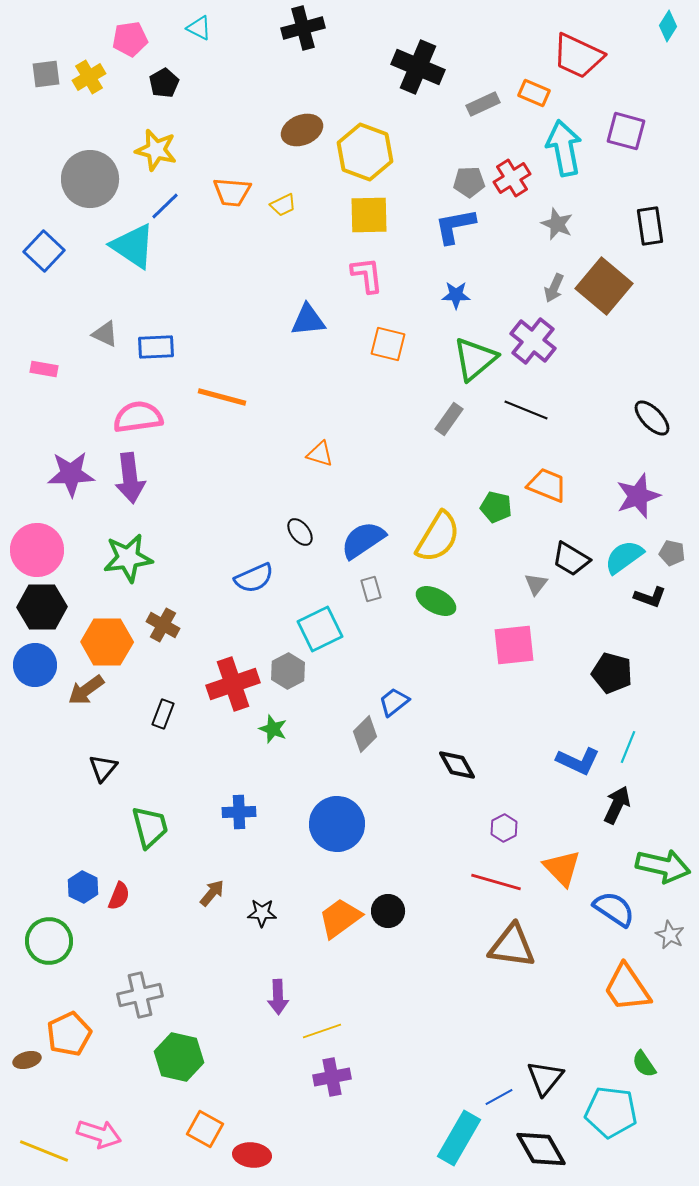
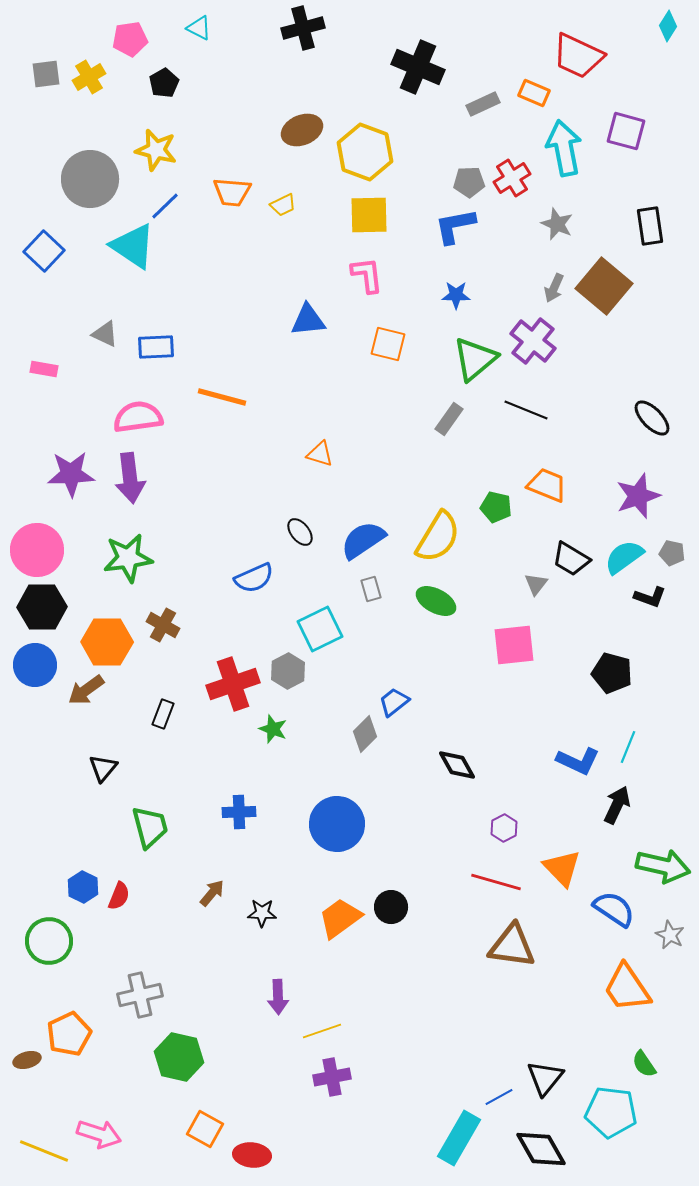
black circle at (388, 911): moved 3 px right, 4 px up
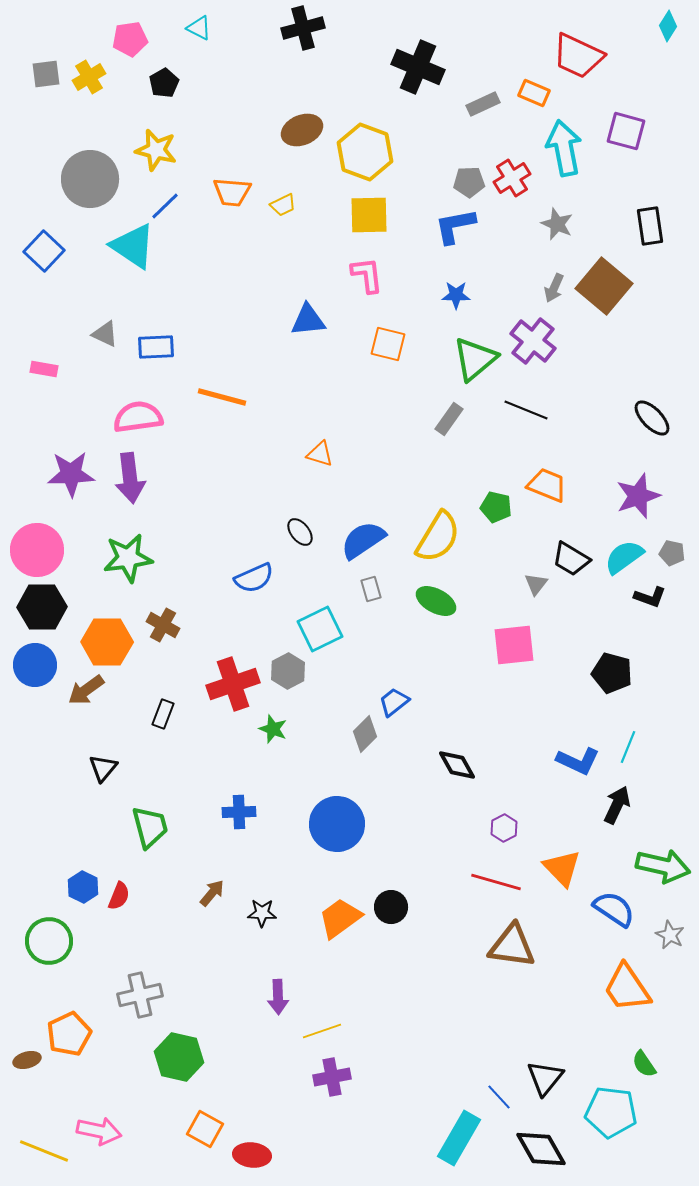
blue line at (499, 1097): rotated 76 degrees clockwise
pink arrow at (99, 1134): moved 3 px up; rotated 6 degrees counterclockwise
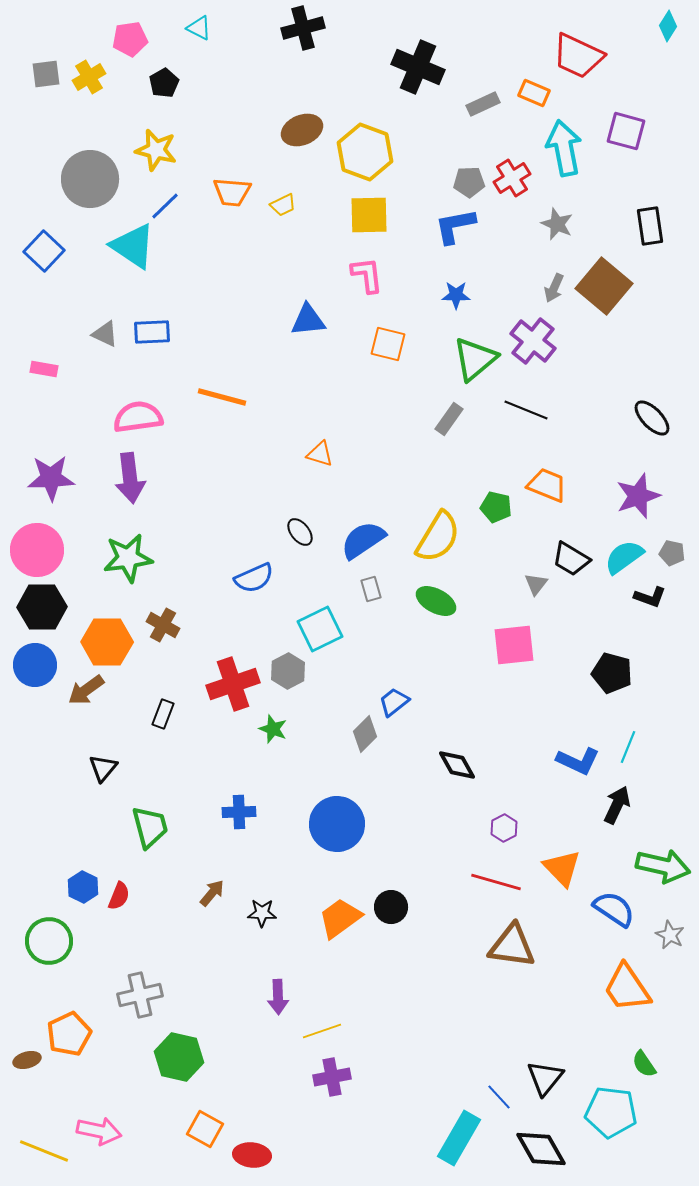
blue rectangle at (156, 347): moved 4 px left, 15 px up
purple star at (71, 474): moved 20 px left, 4 px down
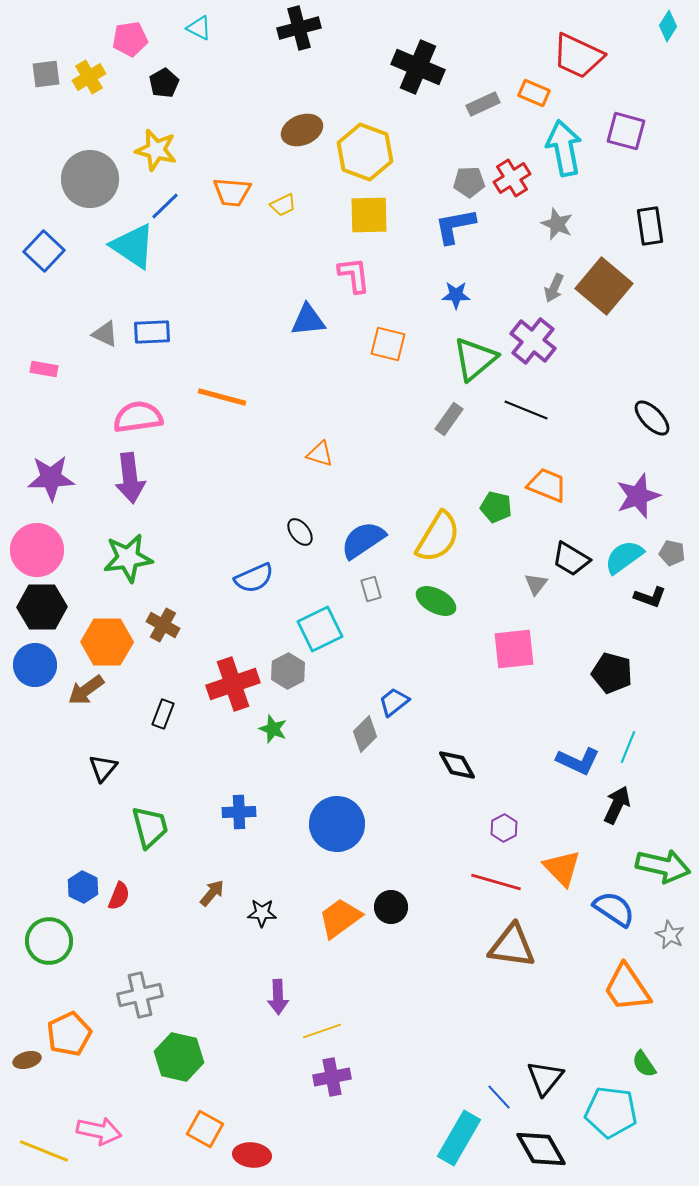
black cross at (303, 28): moved 4 px left
pink L-shape at (367, 275): moved 13 px left
pink square at (514, 645): moved 4 px down
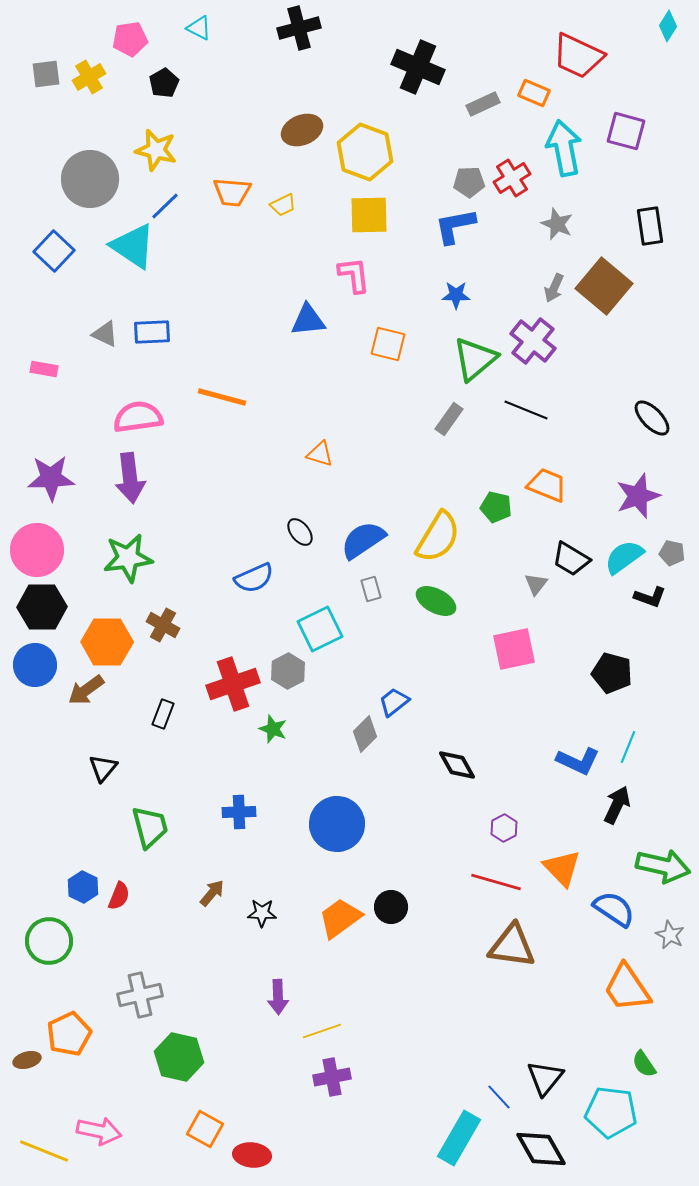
blue square at (44, 251): moved 10 px right
pink square at (514, 649): rotated 6 degrees counterclockwise
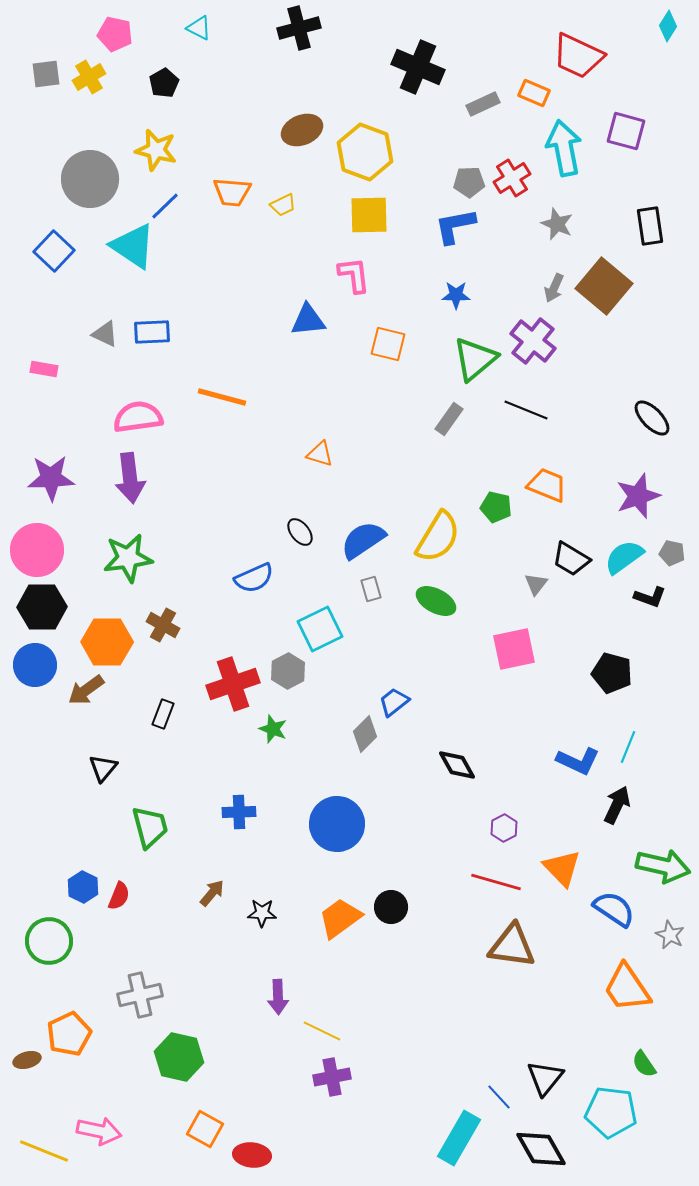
pink pentagon at (130, 39): moved 15 px left, 5 px up; rotated 20 degrees clockwise
yellow line at (322, 1031): rotated 45 degrees clockwise
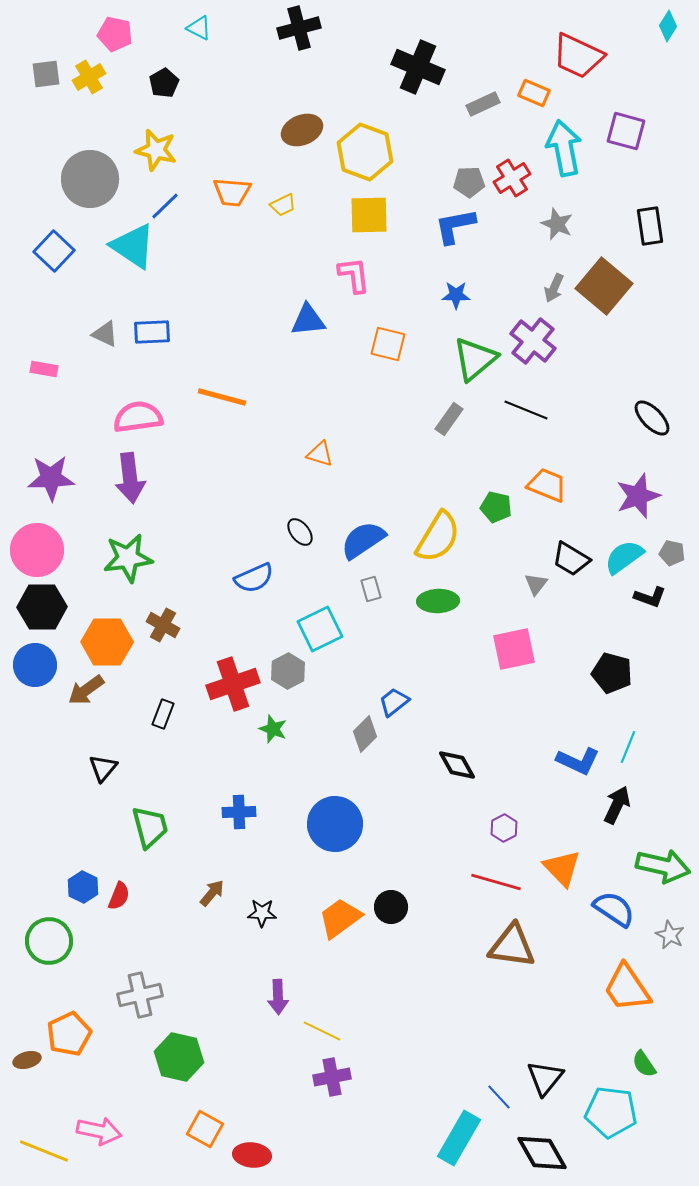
green ellipse at (436, 601): moved 2 px right; rotated 30 degrees counterclockwise
blue circle at (337, 824): moved 2 px left
black diamond at (541, 1149): moved 1 px right, 4 px down
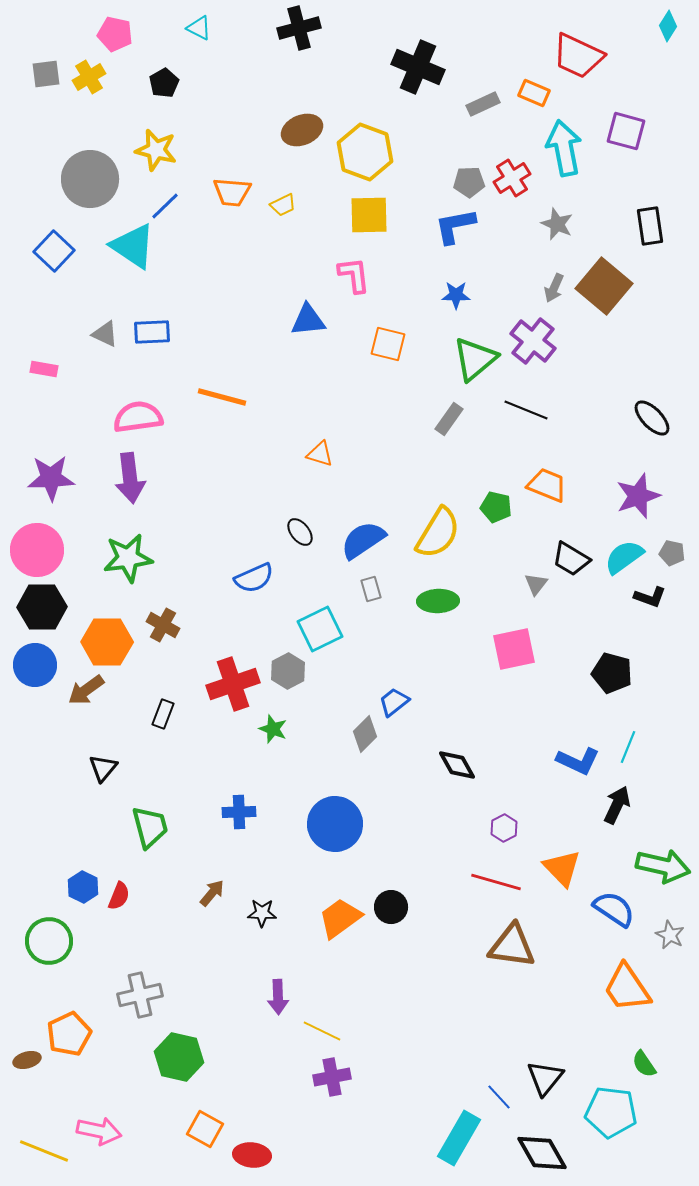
yellow semicircle at (438, 537): moved 4 px up
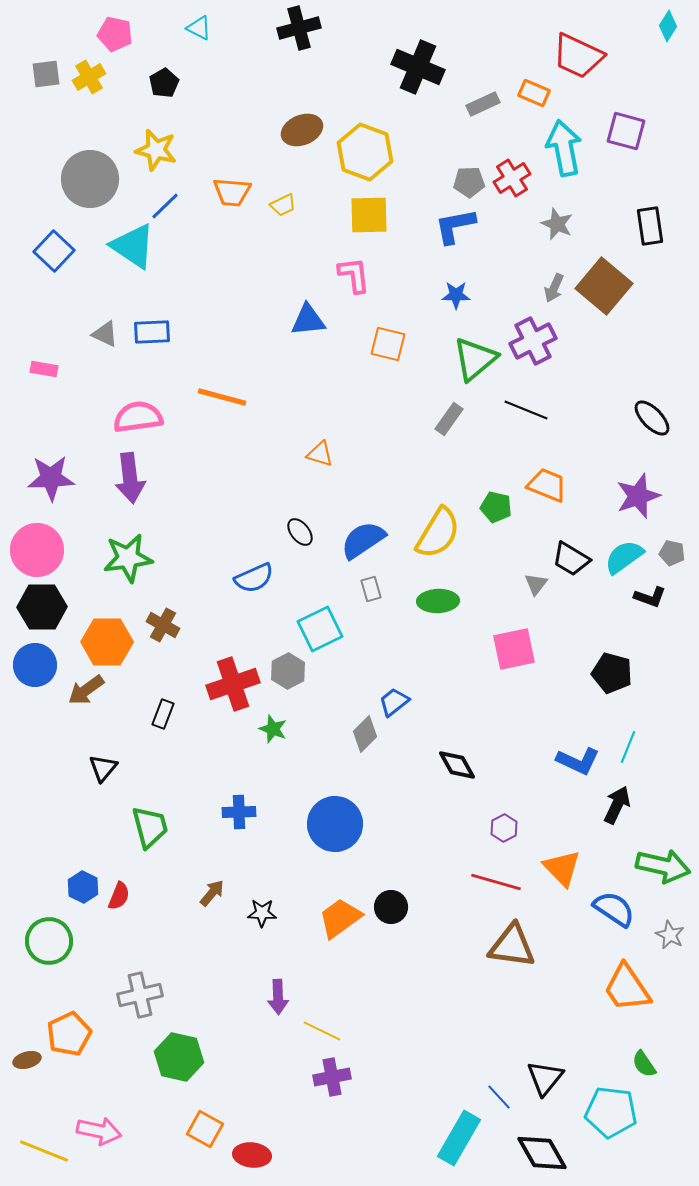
purple cross at (533, 341): rotated 24 degrees clockwise
